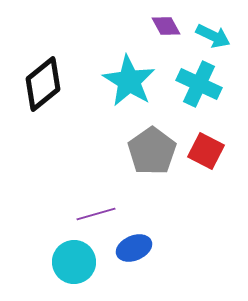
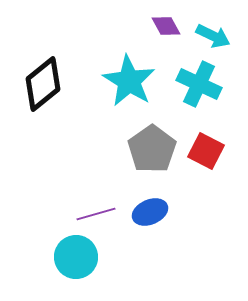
gray pentagon: moved 2 px up
blue ellipse: moved 16 px right, 36 px up
cyan circle: moved 2 px right, 5 px up
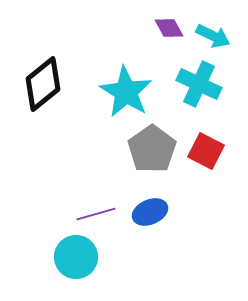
purple diamond: moved 3 px right, 2 px down
cyan star: moved 3 px left, 11 px down
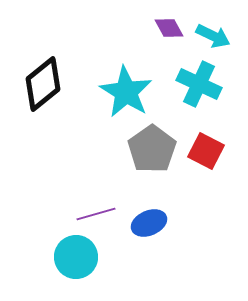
blue ellipse: moved 1 px left, 11 px down
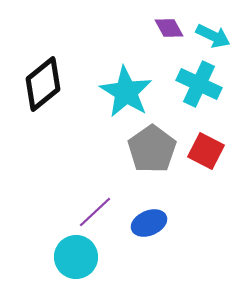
purple line: moved 1 px left, 2 px up; rotated 27 degrees counterclockwise
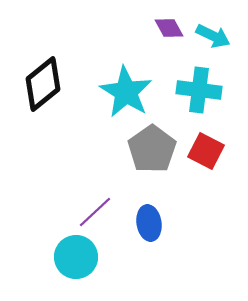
cyan cross: moved 6 px down; rotated 18 degrees counterclockwise
blue ellipse: rotated 76 degrees counterclockwise
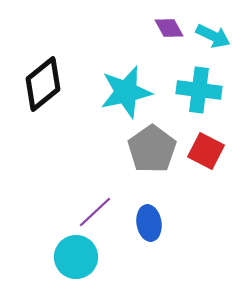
cyan star: rotated 28 degrees clockwise
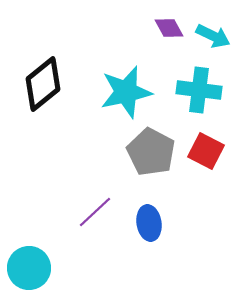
gray pentagon: moved 1 px left, 3 px down; rotated 9 degrees counterclockwise
cyan circle: moved 47 px left, 11 px down
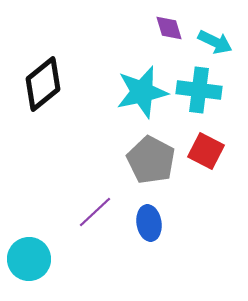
purple diamond: rotated 12 degrees clockwise
cyan arrow: moved 2 px right, 6 px down
cyan star: moved 16 px right
gray pentagon: moved 8 px down
cyan circle: moved 9 px up
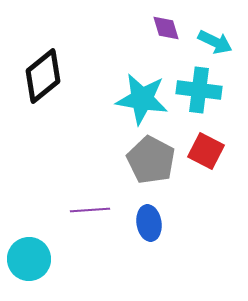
purple diamond: moved 3 px left
black diamond: moved 8 px up
cyan star: moved 7 px down; rotated 22 degrees clockwise
purple line: moved 5 px left, 2 px up; rotated 39 degrees clockwise
